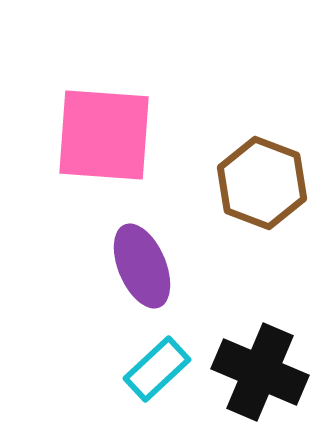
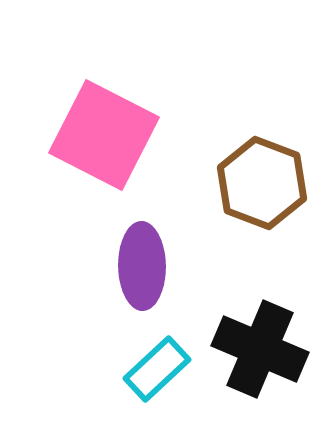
pink square: rotated 23 degrees clockwise
purple ellipse: rotated 22 degrees clockwise
black cross: moved 23 px up
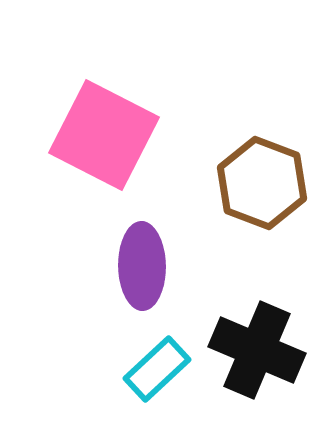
black cross: moved 3 px left, 1 px down
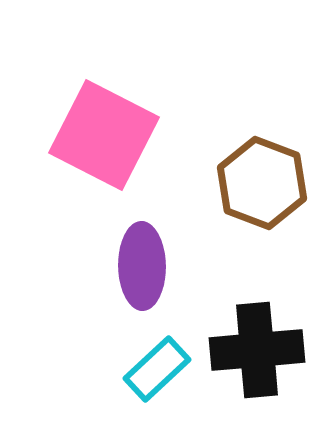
black cross: rotated 28 degrees counterclockwise
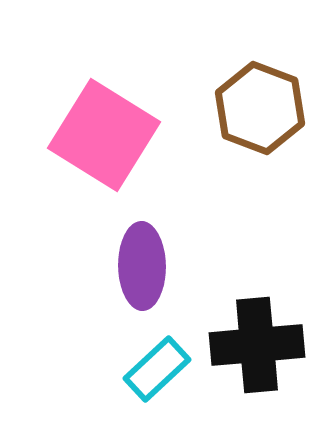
pink square: rotated 5 degrees clockwise
brown hexagon: moved 2 px left, 75 px up
black cross: moved 5 px up
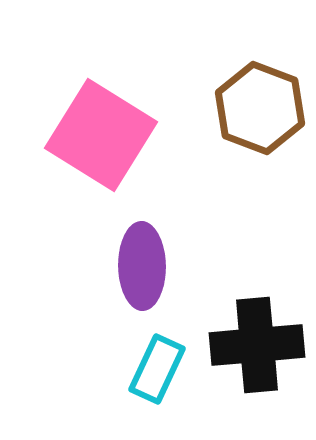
pink square: moved 3 px left
cyan rectangle: rotated 22 degrees counterclockwise
